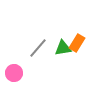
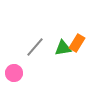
gray line: moved 3 px left, 1 px up
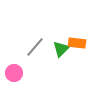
orange rectangle: rotated 66 degrees clockwise
green triangle: moved 2 px left, 1 px down; rotated 36 degrees counterclockwise
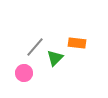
green triangle: moved 6 px left, 9 px down
pink circle: moved 10 px right
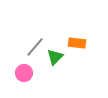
green triangle: moved 1 px up
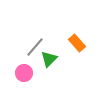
orange rectangle: rotated 42 degrees clockwise
green triangle: moved 6 px left, 2 px down
